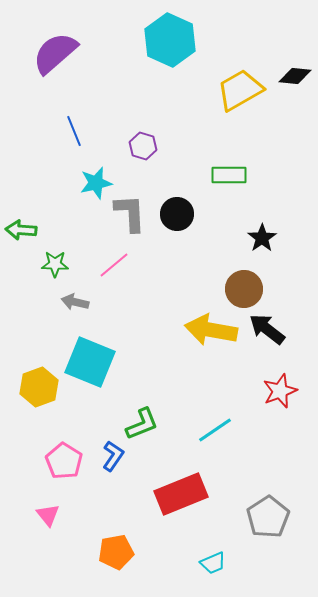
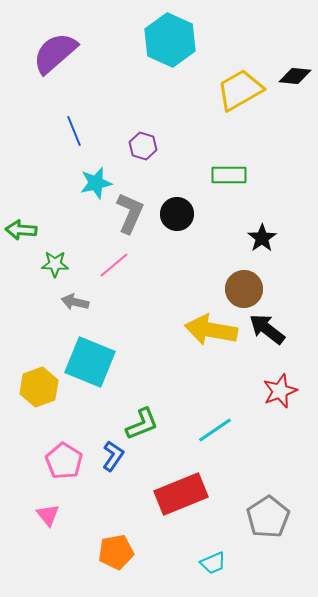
gray L-shape: rotated 27 degrees clockwise
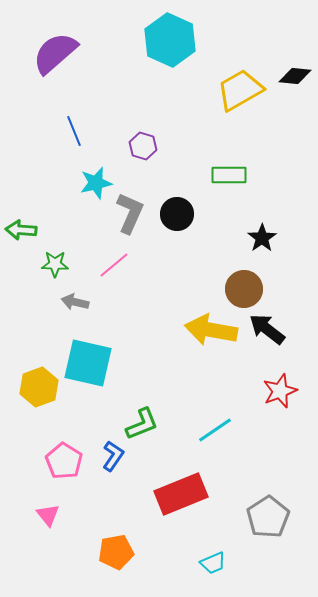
cyan square: moved 2 px left, 1 px down; rotated 9 degrees counterclockwise
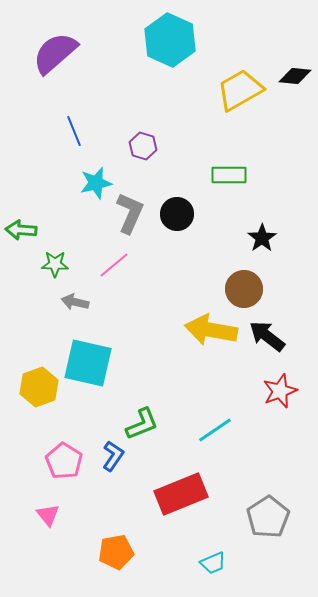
black arrow: moved 7 px down
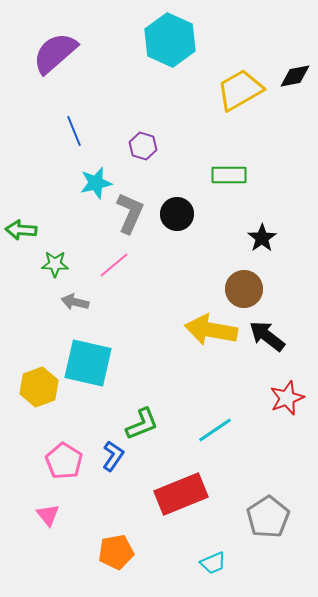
black diamond: rotated 16 degrees counterclockwise
red star: moved 7 px right, 7 px down
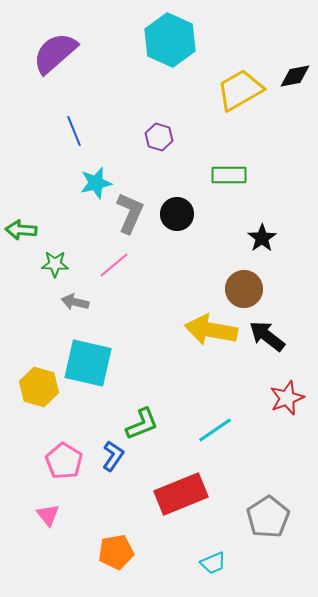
purple hexagon: moved 16 px right, 9 px up
yellow hexagon: rotated 24 degrees counterclockwise
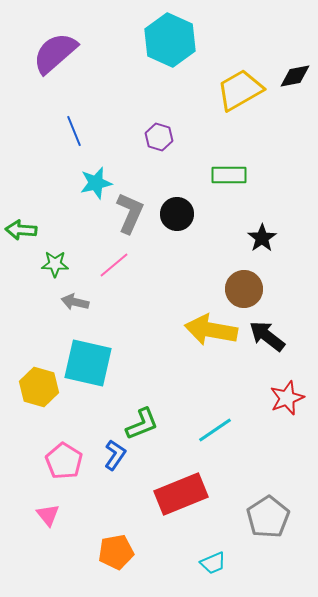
blue L-shape: moved 2 px right, 1 px up
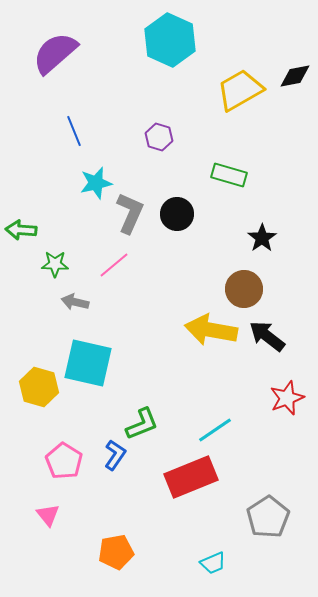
green rectangle: rotated 16 degrees clockwise
red rectangle: moved 10 px right, 17 px up
